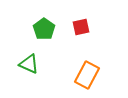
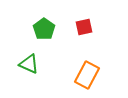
red square: moved 3 px right
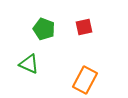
green pentagon: rotated 15 degrees counterclockwise
orange rectangle: moved 2 px left, 5 px down
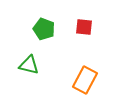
red square: rotated 18 degrees clockwise
green triangle: moved 1 px down; rotated 10 degrees counterclockwise
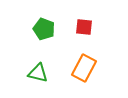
green triangle: moved 9 px right, 8 px down
orange rectangle: moved 1 px left, 12 px up
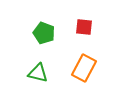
green pentagon: moved 4 px down
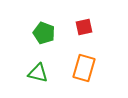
red square: rotated 18 degrees counterclockwise
orange rectangle: rotated 12 degrees counterclockwise
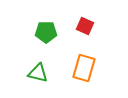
red square: moved 1 px right, 1 px up; rotated 36 degrees clockwise
green pentagon: moved 2 px right, 1 px up; rotated 20 degrees counterclockwise
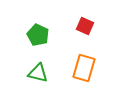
green pentagon: moved 8 px left, 3 px down; rotated 25 degrees clockwise
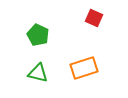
red square: moved 9 px right, 8 px up
orange rectangle: rotated 56 degrees clockwise
